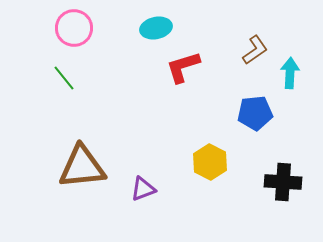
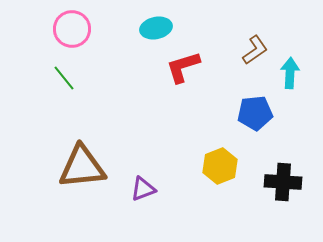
pink circle: moved 2 px left, 1 px down
yellow hexagon: moved 10 px right, 4 px down; rotated 12 degrees clockwise
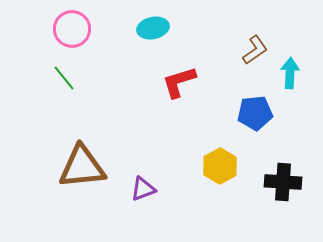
cyan ellipse: moved 3 px left
red L-shape: moved 4 px left, 15 px down
yellow hexagon: rotated 8 degrees counterclockwise
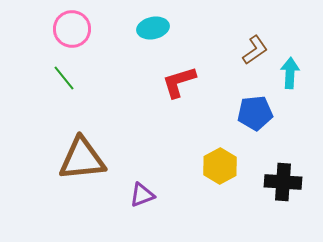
brown triangle: moved 8 px up
purple triangle: moved 1 px left, 6 px down
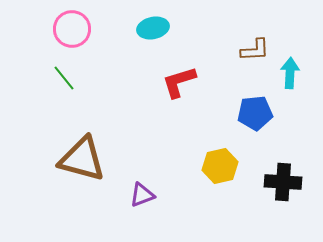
brown L-shape: rotated 32 degrees clockwise
brown triangle: rotated 21 degrees clockwise
yellow hexagon: rotated 16 degrees clockwise
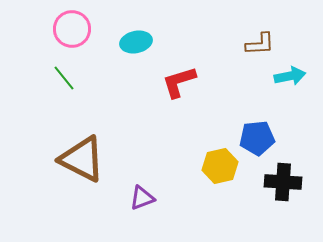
cyan ellipse: moved 17 px left, 14 px down
brown L-shape: moved 5 px right, 6 px up
cyan arrow: moved 3 px down; rotated 76 degrees clockwise
blue pentagon: moved 2 px right, 25 px down
brown triangle: rotated 12 degrees clockwise
purple triangle: moved 3 px down
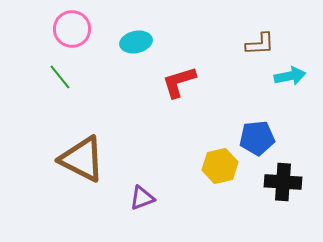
green line: moved 4 px left, 1 px up
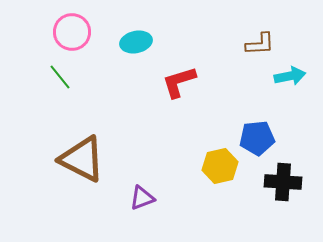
pink circle: moved 3 px down
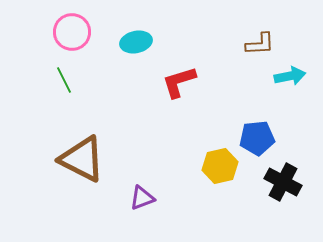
green line: moved 4 px right, 3 px down; rotated 12 degrees clockwise
black cross: rotated 24 degrees clockwise
